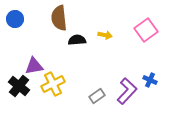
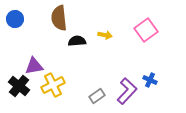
black semicircle: moved 1 px down
yellow cross: moved 1 px down
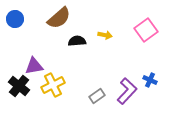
brown semicircle: rotated 125 degrees counterclockwise
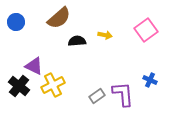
blue circle: moved 1 px right, 3 px down
purple triangle: rotated 36 degrees clockwise
purple L-shape: moved 4 px left, 3 px down; rotated 48 degrees counterclockwise
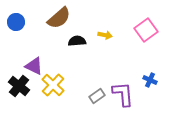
yellow cross: rotated 20 degrees counterclockwise
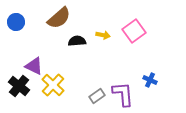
pink square: moved 12 px left, 1 px down
yellow arrow: moved 2 px left
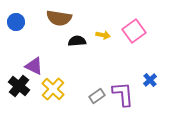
brown semicircle: rotated 50 degrees clockwise
blue cross: rotated 24 degrees clockwise
yellow cross: moved 4 px down
